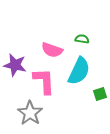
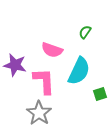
green semicircle: moved 3 px right, 7 px up; rotated 64 degrees counterclockwise
gray star: moved 9 px right
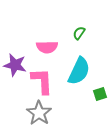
green semicircle: moved 6 px left, 1 px down
pink semicircle: moved 5 px left, 3 px up; rotated 20 degrees counterclockwise
pink L-shape: moved 2 px left
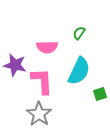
gray star: moved 1 px down
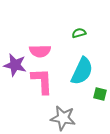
green semicircle: rotated 40 degrees clockwise
pink semicircle: moved 7 px left, 4 px down
cyan semicircle: moved 3 px right
green square: rotated 32 degrees clockwise
gray star: moved 24 px right, 4 px down; rotated 25 degrees counterclockwise
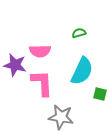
pink L-shape: moved 2 px down
gray star: moved 2 px left, 1 px up
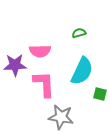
purple star: rotated 15 degrees counterclockwise
pink L-shape: moved 2 px right, 1 px down
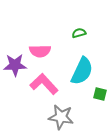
pink L-shape: rotated 40 degrees counterclockwise
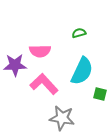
gray star: moved 1 px right, 1 px down
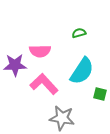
cyan semicircle: rotated 8 degrees clockwise
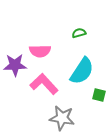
green square: moved 1 px left, 1 px down
